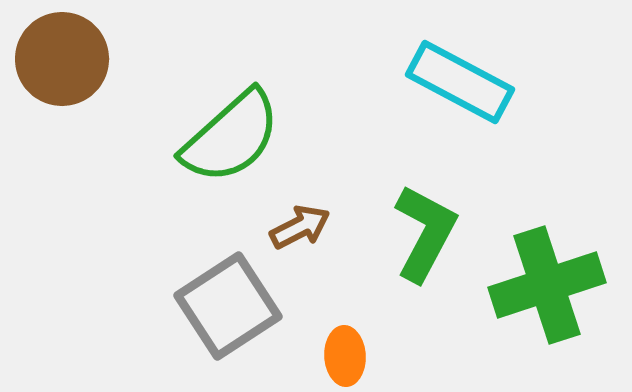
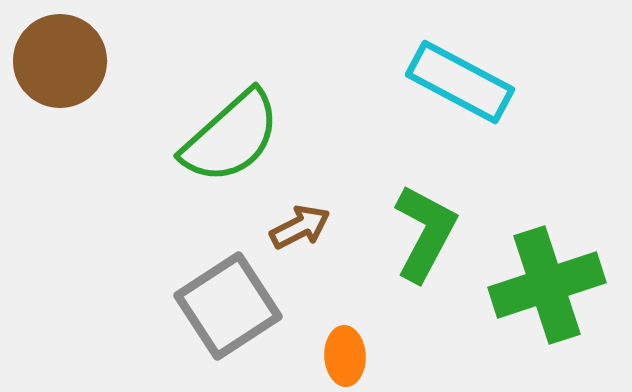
brown circle: moved 2 px left, 2 px down
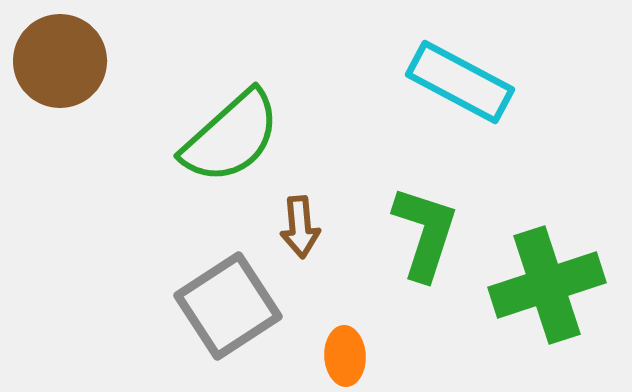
brown arrow: rotated 112 degrees clockwise
green L-shape: rotated 10 degrees counterclockwise
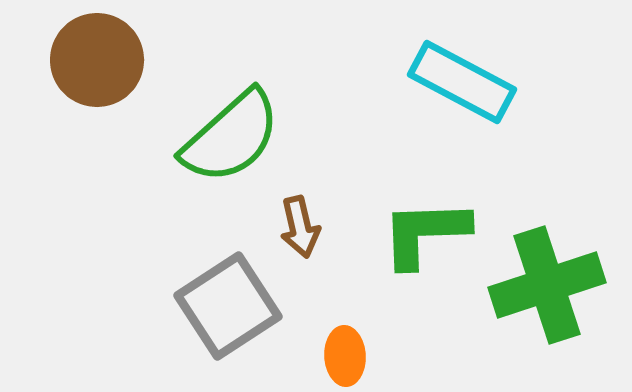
brown circle: moved 37 px right, 1 px up
cyan rectangle: moved 2 px right
brown arrow: rotated 8 degrees counterclockwise
green L-shape: rotated 110 degrees counterclockwise
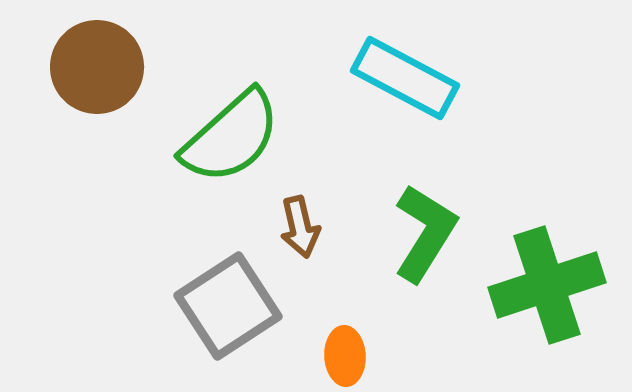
brown circle: moved 7 px down
cyan rectangle: moved 57 px left, 4 px up
green L-shape: rotated 124 degrees clockwise
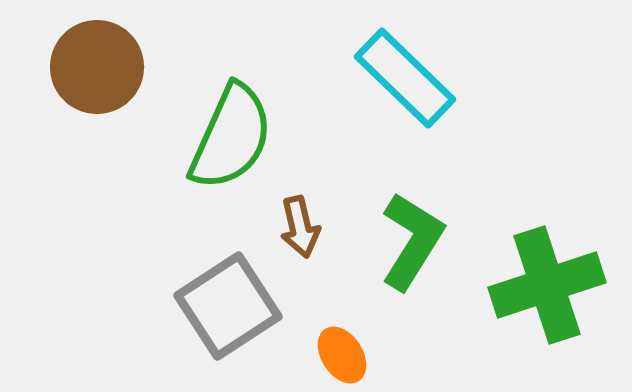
cyan rectangle: rotated 16 degrees clockwise
green semicircle: rotated 24 degrees counterclockwise
green L-shape: moved 13 px left, 8 px down
orange ellipse: moved 3 px left, 1 px up; rotated 30 degrees counterclockwise
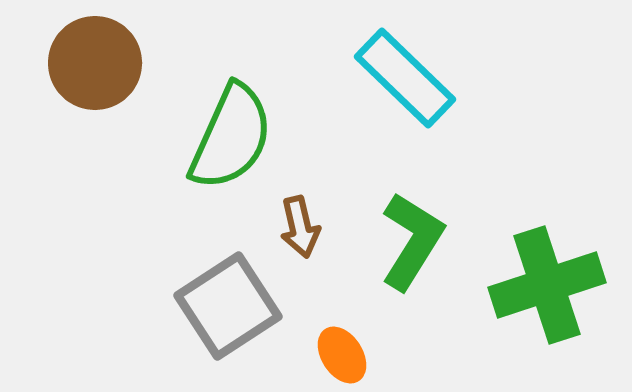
brown circle: moved 2 px left, 4 px up
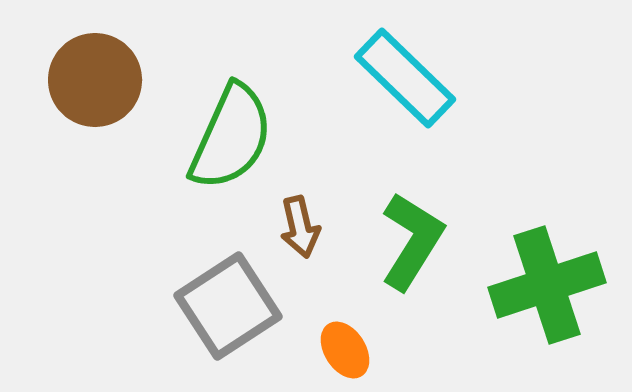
brown circle: moved 17 px down
orange ellipse: moved 3 px right, 5 px up
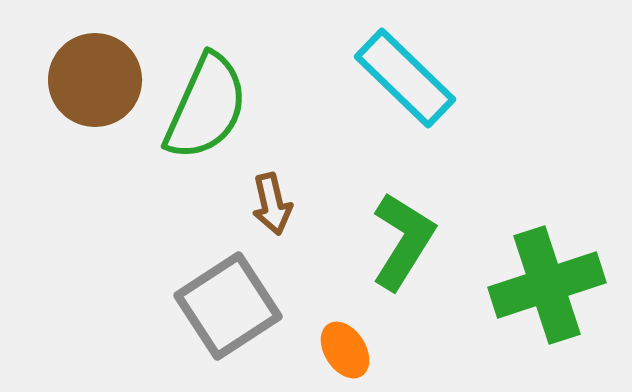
green semicircle: moved 25 px left, 30 px up
brown arrow: moved 28 px left, 23 px up
green L-shape: moved 9 px left
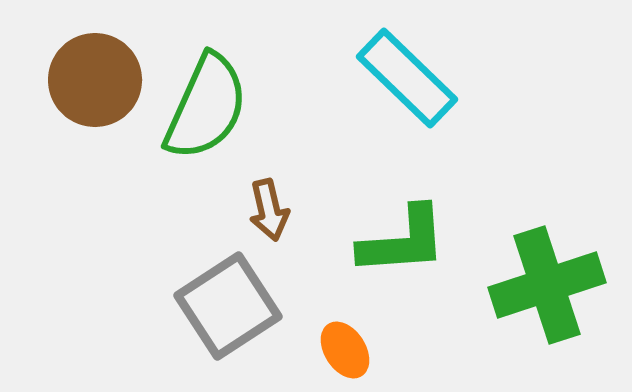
cyan rectangle: moved 2 px right
brown arrow: moved 3 px left, 6 px down
green L-shape: rotated 54 degrees clockwise
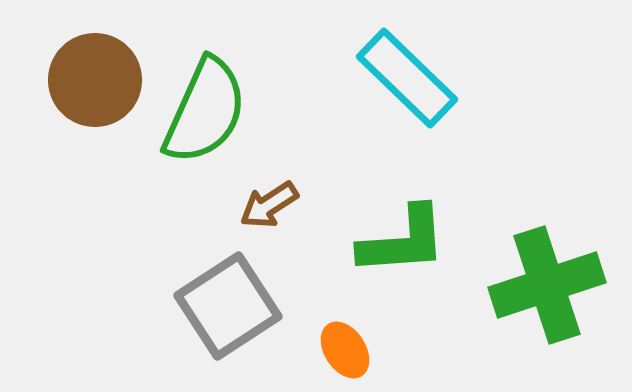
green semicircle: moved 1 px left, 4 px down
brown arrow: moved 5 px up; rotated 70 degrees clockwise
